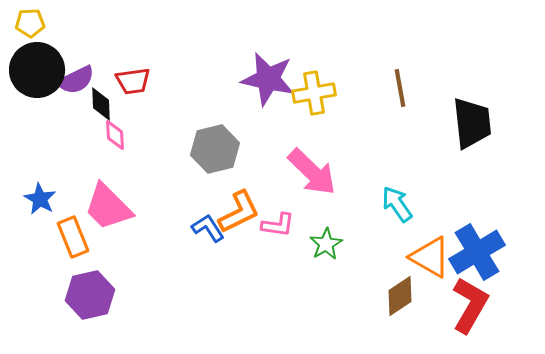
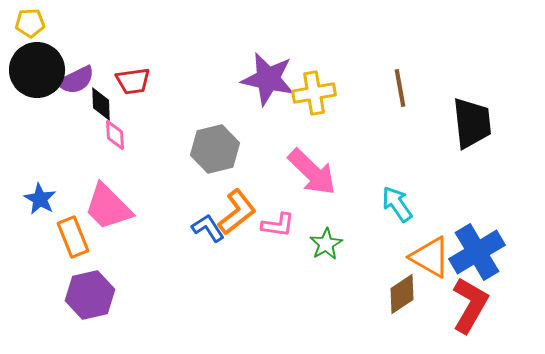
orange L-shape: moved 2 px left; rotated 12 degrees counterclockwise
brown diamond: moved 2 px right, 2 px up
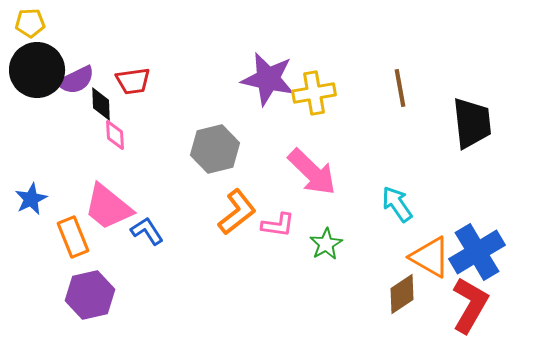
blue star: moved 9 px left; rotated 16 degrees clockwise
pink trapezoid: rotated 6 degrees counterclockwise
blue L-shape: moved 61 px left, 3 px down
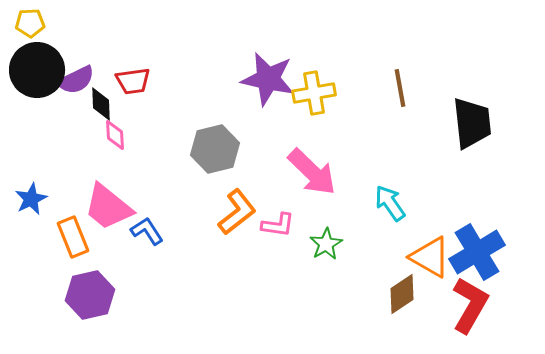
cyan arrow: moved 7 px left, 1 px up
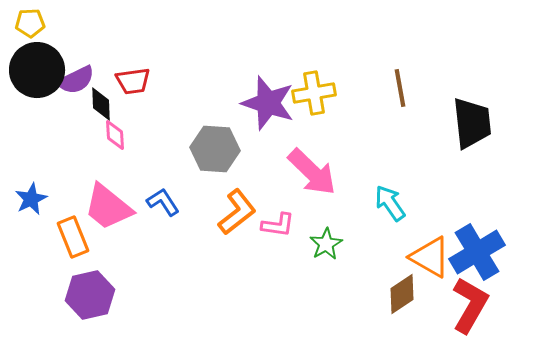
purple star: moved 24 px down; rotated 6 degrees clockwise
gray hexagon: rotated 18 degrees clockwise
blue L-shape: moved 16 px right, 29 px up
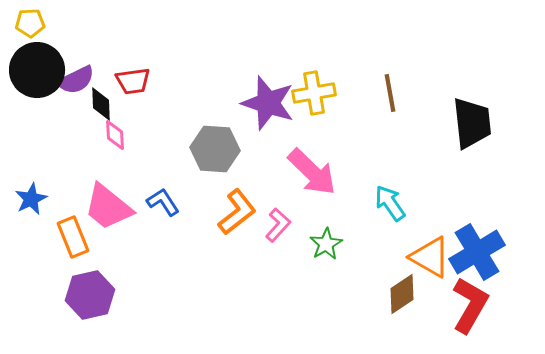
brown line: moved 10 px left, 5 px down
pink L-shape: rotated 56 degrees counterclockwise
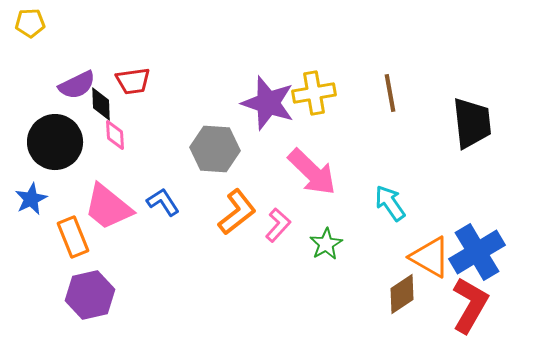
black circle: moved 18 px right, 72 px down
purple semicircle: moved 1 px right, 5 px down
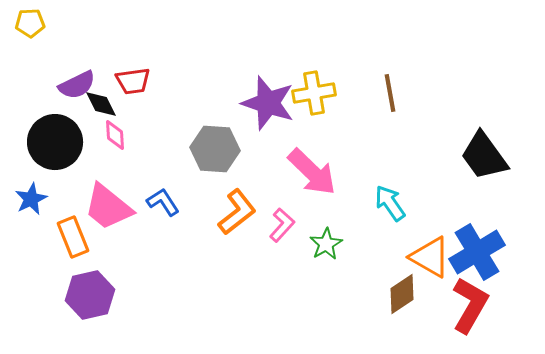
black diamond: rotated 24 degrees counterclockwise
black trapezoid: moved 12 px right, 33 px down; rotated 150 degrees clockwise
pink L-shape: moved 4 px right
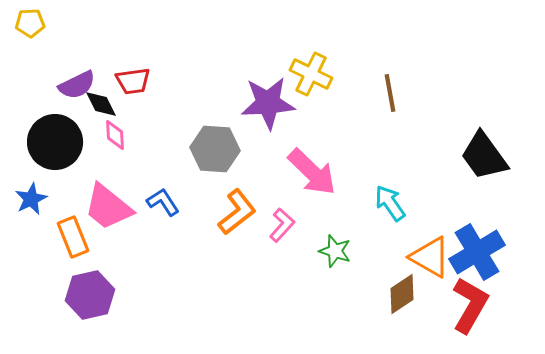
yellow cross: moved 3 px left, 19 px up; rotated 36 degrees clockwise
purple star: rotated 22 degrees counterclockwise
green star: moved 9 px right, 7 px down; rotated 24 degrees counterclockwise
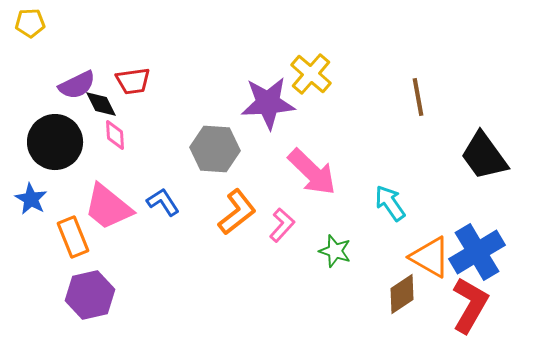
yellow cross: rotated 15 degrees clockwise
brown line: moved 28 px right, 4 px down
blue star: rotated 16 degrees counterclockwise
